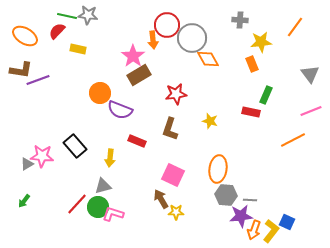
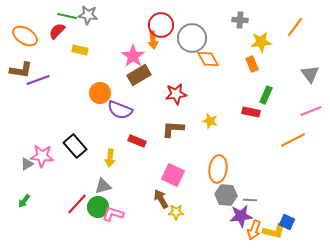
red circle at (167, 25): moved 6 px left
yellow rectangle at (78, 49): moved 2 px right, 1 px down
brown L-shape at (170, 129): moved 3 px right; rotated 75 degrees clockwise
yellow L-shape at (271, 231): moved 3 px right; rotated 65 degrees clockwise
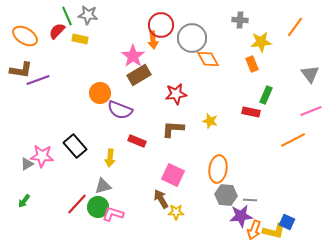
green line at (67, 16): rotated 54 degrees clockwise
yellow rectangle at (80, 50): moved 11 px up
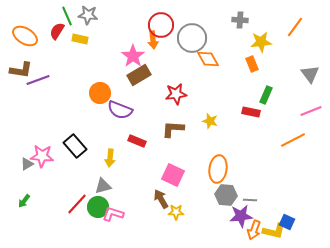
red semicircle at (57, 31): rotated 12 degrees counterclockwise
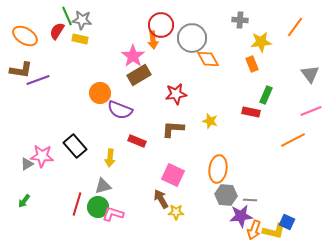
gray star at (88, 15): moved 6 px left, 5 px down
red line at (77, 204): rotated 25 degrees counterclockwise
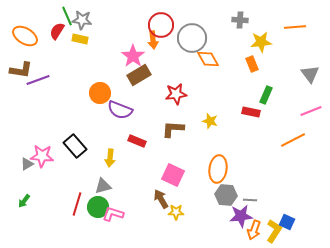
orange line at (295, 27): rotated 50 degrees clockwise
yellow L-shape at (274, 231): rotated 70 degrees counterclockwise
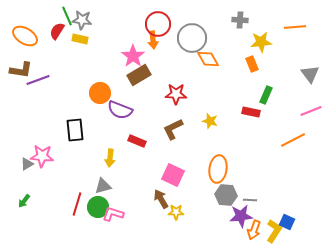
red circle at (161, 25): moved 3 px left, 1 px up
red star at (176, 94): rotated 10 degrees clockwise
brown L-shape at (173, 129): rotated 30 degrees counterclockwise
black rectangle at (75, 146): moved 16 px up; rotated 35 degrees clockwise
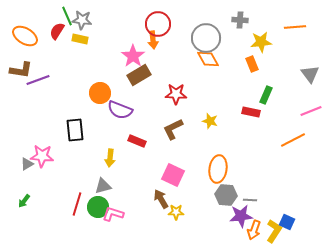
gray circle at (192, 38): moved 14 px right
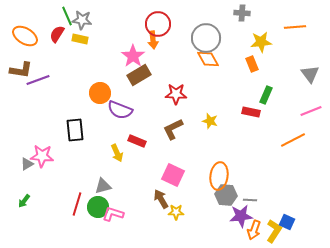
gray cross at (240, 20): moved 2 px right, 7 px up
red semicircle at (57, 31): moved 3 px down
yellow arrow at (110, 158): moved 7 px right, 5 px up; rotated 30 degrees counterclockwise
orange ellipse at (218, 169): moved 1 px right, 7 px down
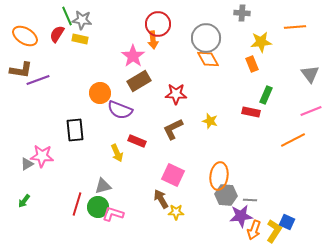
brown rectangle at (139, 75): moved 6 px down
